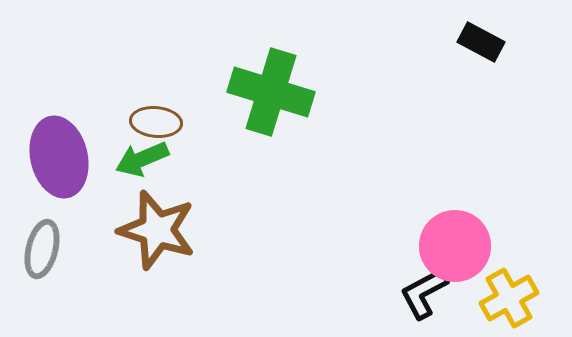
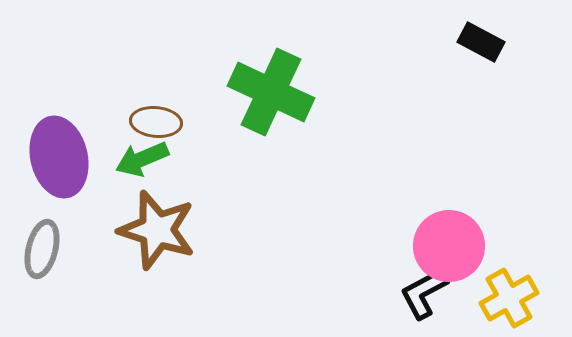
green cross: rotated 8 degrees clockwise
pink circle: moved 6 px left
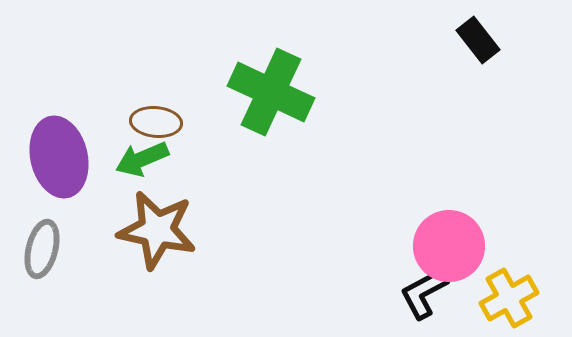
black rectangle: moved 3 px left, 2 px up; rotated 24 degrees clockwise
brown star: rotated 6 degrees counterclockwise
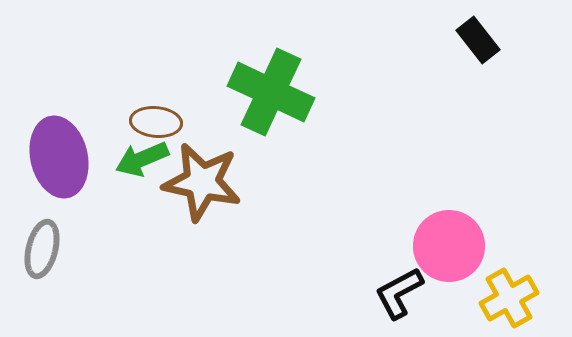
brown star: moved 45 px right, 48 px up
black L-shape: moved 25 px left
